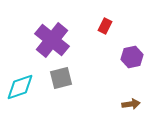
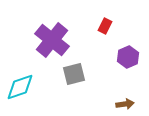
purple hexagon: moved 4 px left; rotated 10 degrees counterclockwise
gray square: moved 13 px right, 4 px up
brown arrow: moved 6 px left
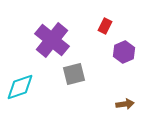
purple hexagon: moved 4 px left, 5 px up
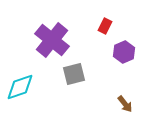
brown arrow: rotated 60 degrees clockwise
